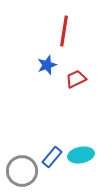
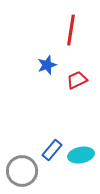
red line: moved 7 px right, 1 px up
red trapezoid: moved 1 px right, 1 px down
blue rectangle: moved 7 px up
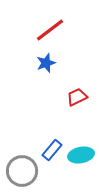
red line: moved 21 px left; rotated 44 degrees clockwise
blue star: moved 1 px left, 2 px up
red trapezoid: moved 17 px down
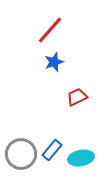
red line: rotated 12 degrees counterclockwise
blue star: moved 8 px right, 1 px up
cyan ellipse: moved 3 px down
gray circle: moved 1 px left, 17 px up
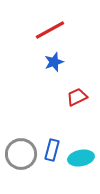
red line: rotated 20 degrees clockwise
blue rectangle: rotated 25 degrees counterclockwise
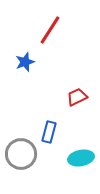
red line: rotated 28 degrees counterclockwise
blue star: moved 29 px left
blue rectangle: moved 3 px left, 18 px up
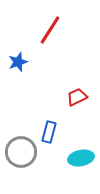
blue star: moved 7 px left
gray circle: moved 2 px up
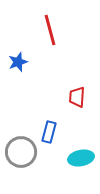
red line: rotated 48 degrees counterclockwise
red trapezoid: rotated 60 degrees counterclockwise
